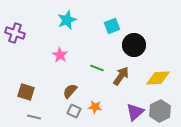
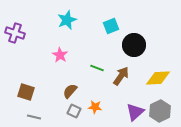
cyan square: moved 1 px left
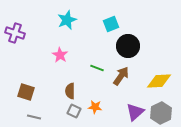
cyan square: moved 2 px up
black circle: moved 6 px left, 1 px down
yellow diamond: moved 1 px right, 3 px down
brown semicircle: rotated 42 degrees counterclockwise
gray hexagon: moved 1 px right, 2 px down
